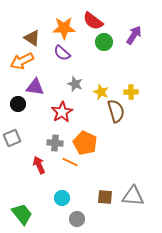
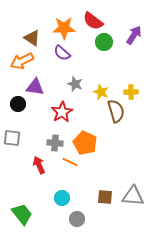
gray square: rotated 30 degrees clockwise
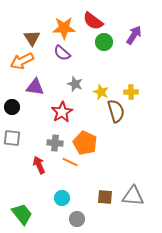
brown triangle: rotated 24 degrees clockwise
black circle: moved 6 px left, 3 px down
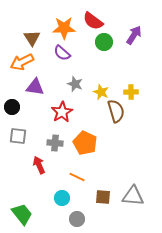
orange arrow: moved 1 px down
gray square: moved 6 px right, 2 px up
orange line: moved 7 px right, 15 px down
brown square: moved 2 px left
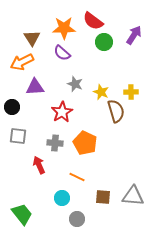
purple triangle: rotated 12 degrees counterclockwise
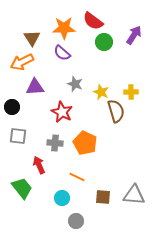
red star: rotated 15 degrees counterclockwise
gray triangle: moved 1 px right, 1 px up
green trapezoid: moved 26 px up
gray circle: moved 1 px left, 2 px down
